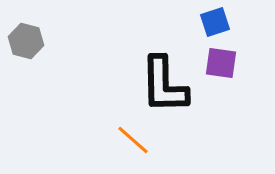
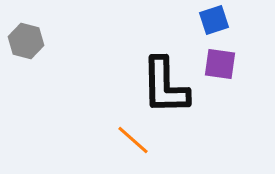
blue square: moved 1 px left, 2 px up
purple square: moved 1 px left, 1 px down
black L-shape: moved 1 px right, 1 px down
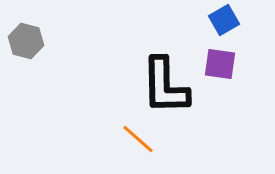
blue square: moved 10 px right; rotated 12 degrees counterclockwise
orange line: moved 5 px right, 1 px up
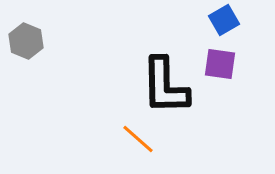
gray hexagon: rotated 8 degrees clockwise
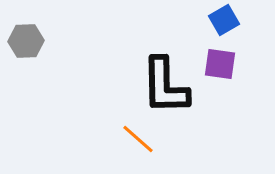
gray hexagon: rotated 24 degrees counterclockwise
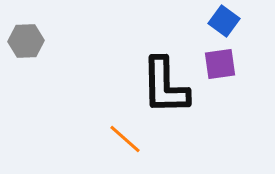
blue square: moved 1 px down; rotated 24 degrees counterclockwise
purple square: rotated 16 degrees counterclockwise
orange line: moved 13 px left
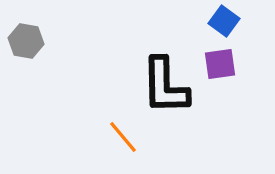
gray hexagon: rotated 12 degrees clockwise
orange line: moved 2 px left, 2 px up; rotated 9 degrees clockwise
